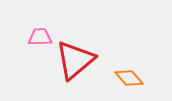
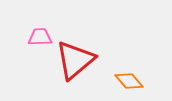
orange diamond: moved 3 px down
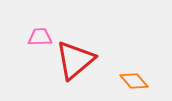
orange diamond: moved 5 px right
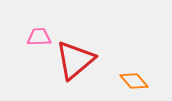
pink trapezoid: moved 1 px left
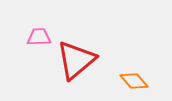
red triangle: moved 1 px right
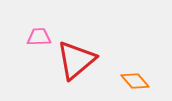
orange diamond: moved 1 px right
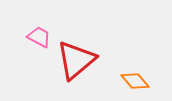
pink trapezoid: rotated 30 degrees clockwise
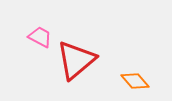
pink trapezoid: moved 1 px right
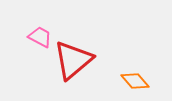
red triangle: moved 3 px left
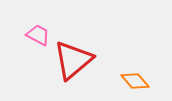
pink trapezoid: moved 2 px left, 2 px up
